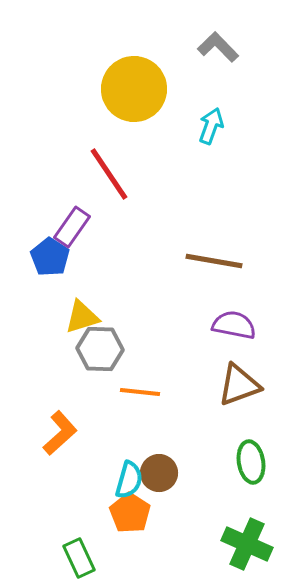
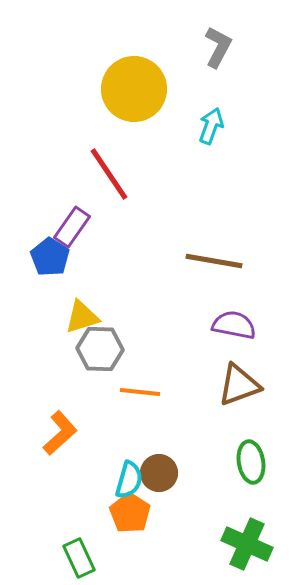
gray L-shape: rotated 72 degrees clockwise
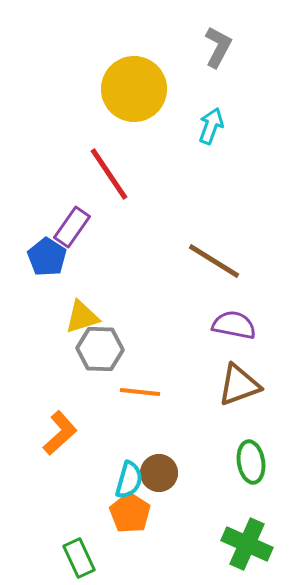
blue pentagon: moved 3 px left
brown line: rotated 22 degrees clockwise
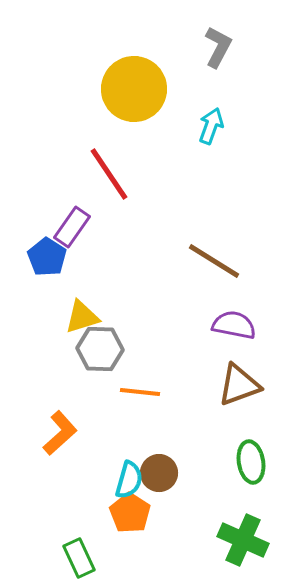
green cross: moved 4 px left, 4 px up
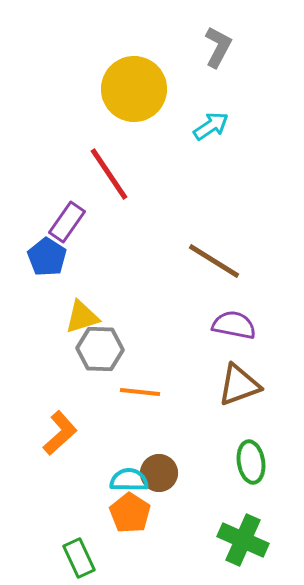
cyan arrow: rotated 36 degrees clockwise
purple rectangle: moved 5 px left, 5 px up
cyan semicircle: rotated 105 degrees counterclockwise
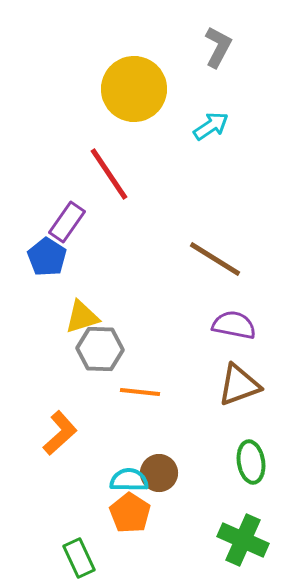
brown line: moved 1 px right, 2 px up
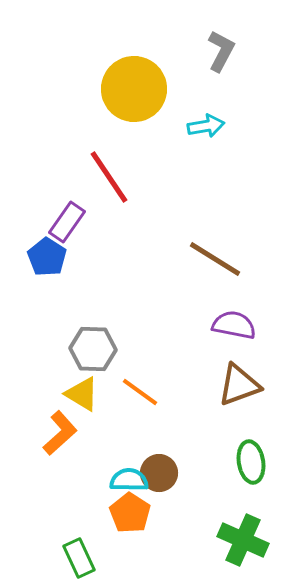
gray L-shape: moved 3 px right, 4 px down
cyan arrow: moved 5 px left; rotated 24 degrees clockwise
red line: moved 3 px down
yellow triangle: moved 77 px down; rotated 48 degrees clockwise
gray hexagon: moved 7 px left
orange line: rotated 30 degrees clockwise
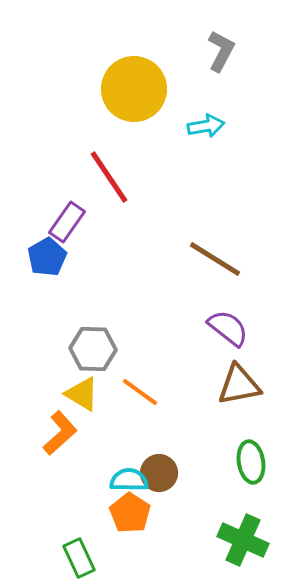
blue pentagon: rotated 9 degrees clockwise
purple semicircle: moved 6 px left, 3 px down; rotated 27 degrees clockwise
brown triangle: rotated 9 degrees clockwise
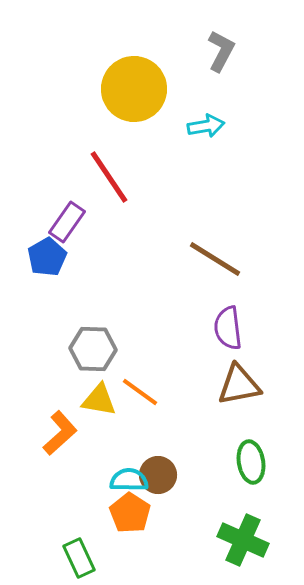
purple semicircle: rotated 135 degrees counterclockwise
yellow triangle: moved 17 px right, 6 px down; rotated 21 degrees counterclockwise
brown circle: moved 1 px left, 2 px down
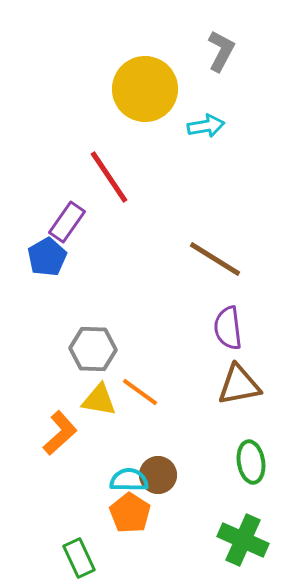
yellow circle: moved 11 px right
